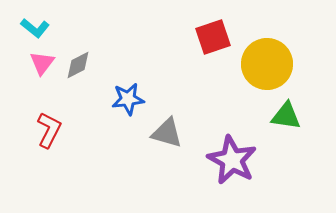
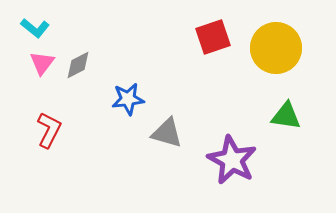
yellow circle: moved 9 px right, 16 px up
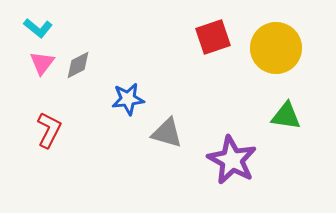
cyan L-shape: moved 3 px right
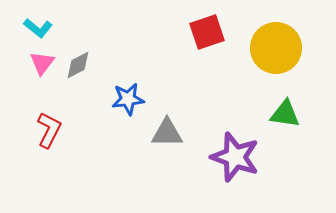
red square: moved 6 px left, 5 px up
green triangle: moved 1 px left, 2 px up
gray triangle: rotated 16 degrees counterclockwise
purple star: moved 3 px right, 3 px up; rotated 9 degrees counterclockwise
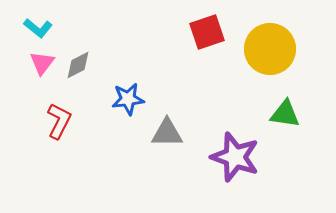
yellow circle: moved 6 px left, 1 px down
red L-shape: moved 10 px right, 9 px up
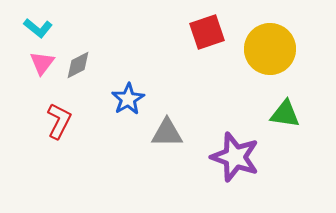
blue star: rotated 24 degrees counterclockwise
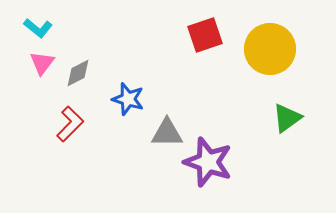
red square: moved 2 px left, 3 px down
gray diamond: moved 8 px down
blue star: rotated 24 degrees counterclockwise
green triangle: moved 2 px right, 4 px down; rotated 44 degrees counterclockwise
red L-shape: moved 11 px right, 3 px down; rotated 18 degrees clockwise
purple star: moved 27 px left, 5 px down
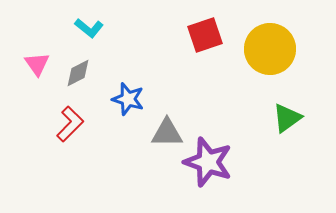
cyan L-shape: moved 51 px right
pink triangle: moved 5 px left, 1 px down; rotated 12 degrees counterclockwise
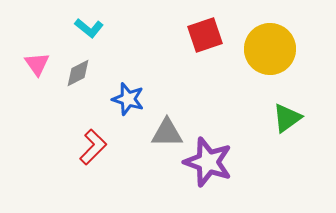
red L-shape: moved 23 px right, 23 px down
